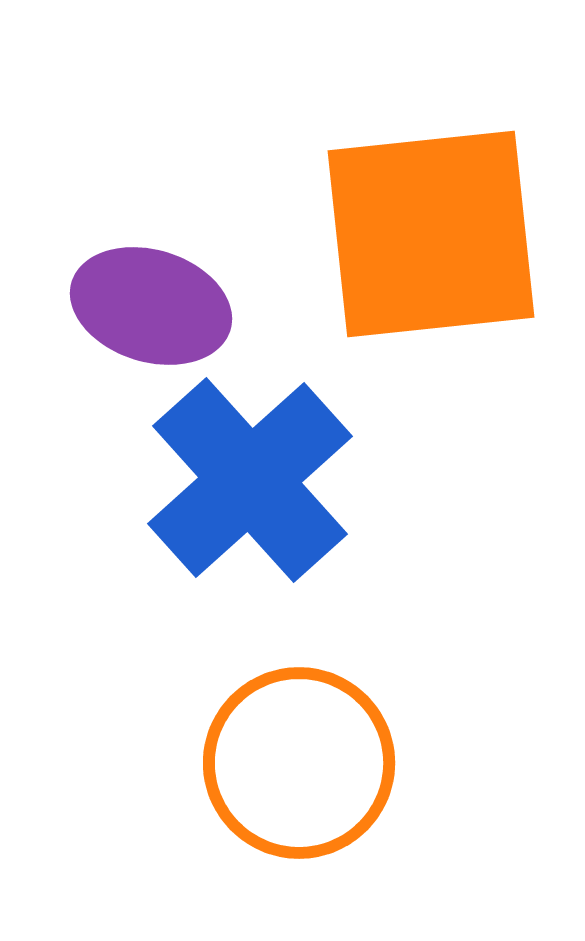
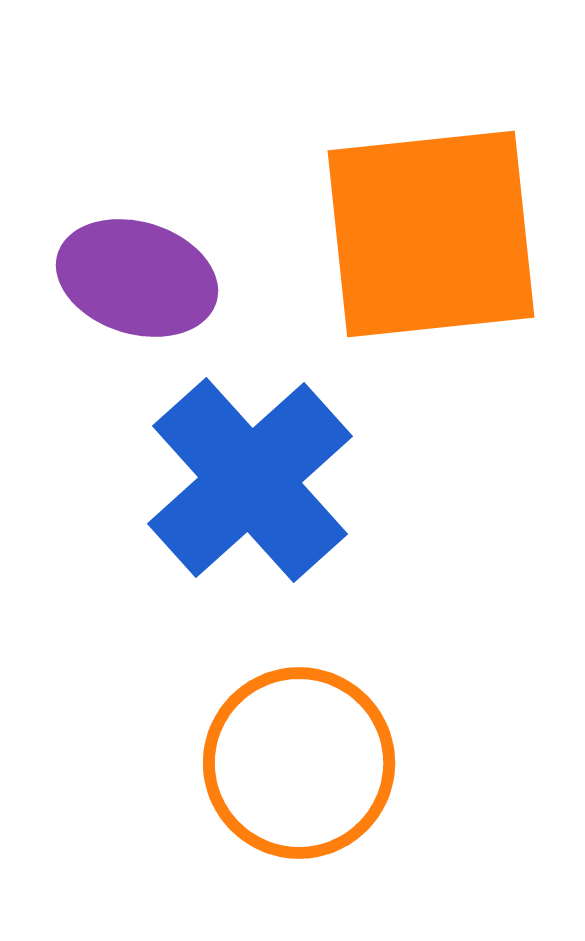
purple ellipse: moved 14 px left, 28 px up
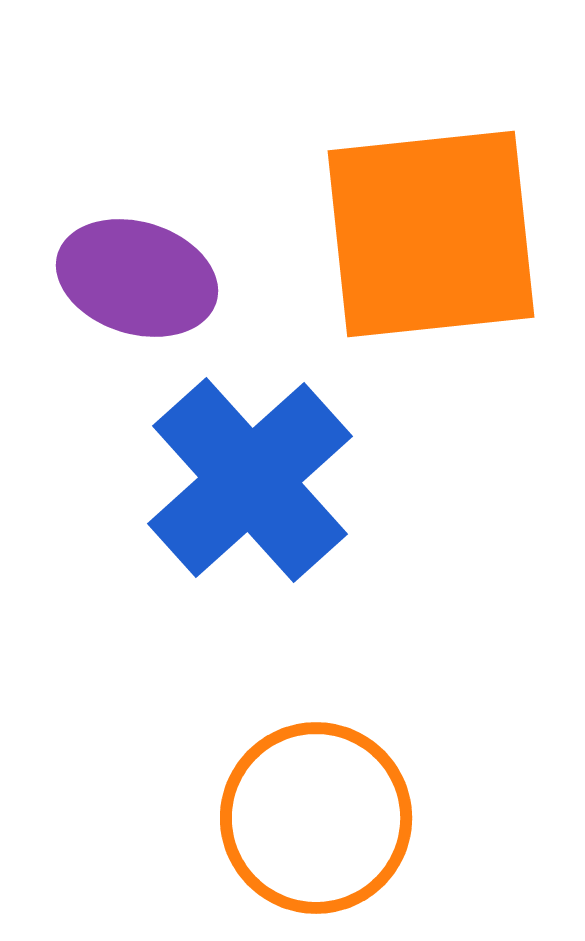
orange circle: moved 17 px right, 55 px down
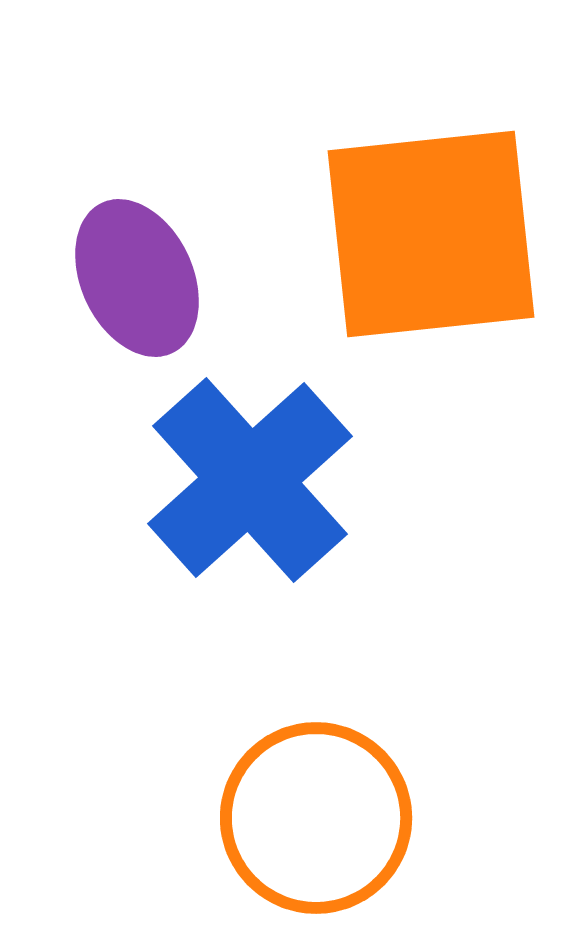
purple ellipse: rotated 48 degrees clockwise
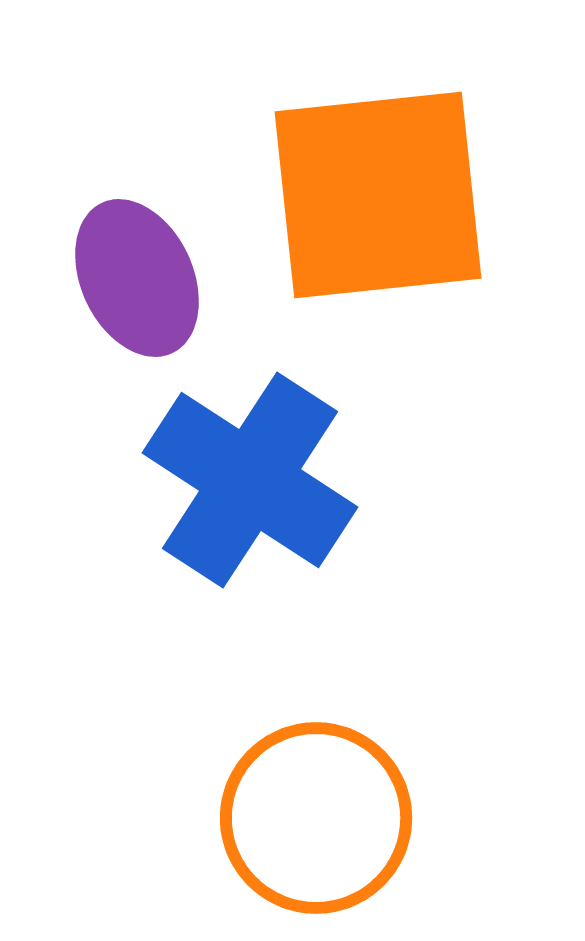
orange square: moved 53 px left, 39 px up
blue cross: rotated 15 degrees counterclockwise
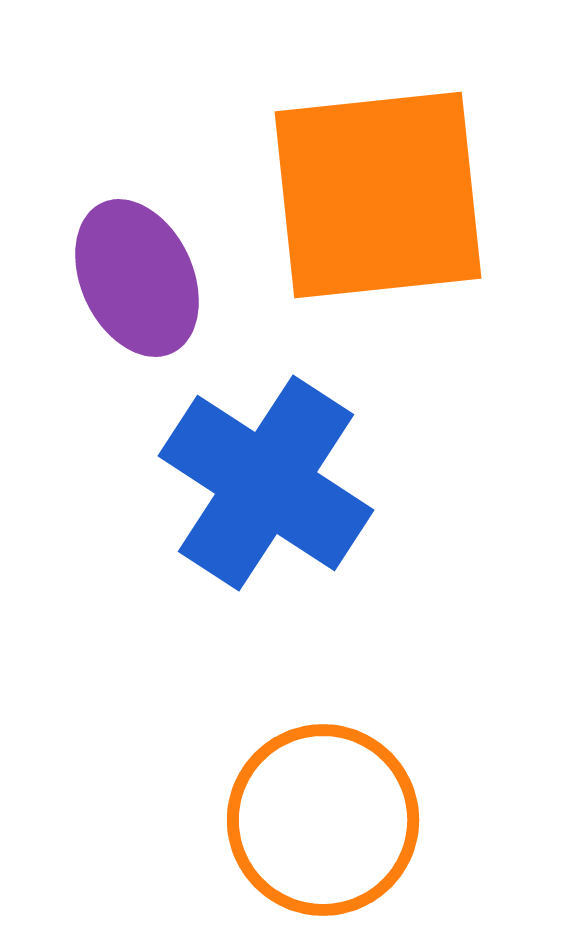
blue cross: moved 16 px right, 3 px down
orange circle: moved 7 px right, 2 px down
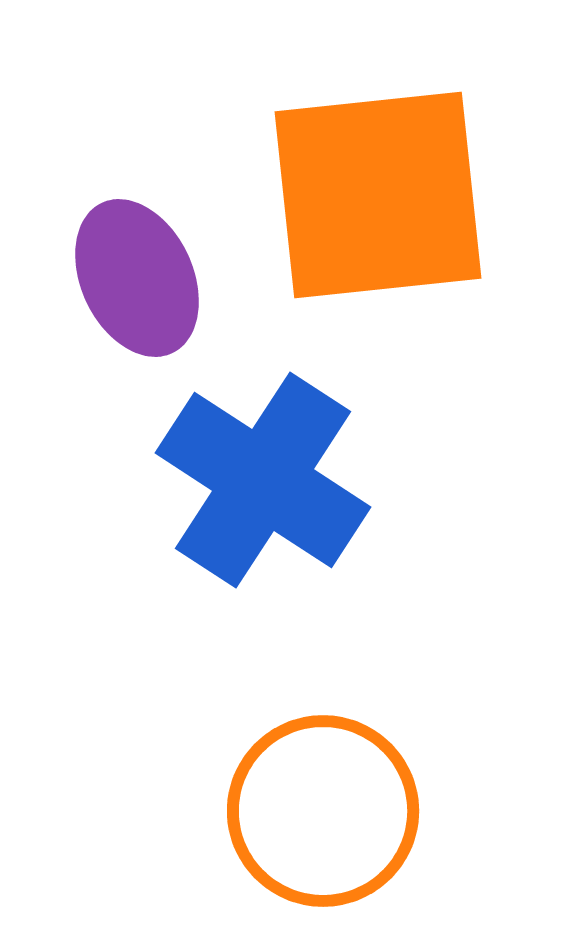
blue cross: moved 3 px left, 3 px up
orange circle: moved 9 px up
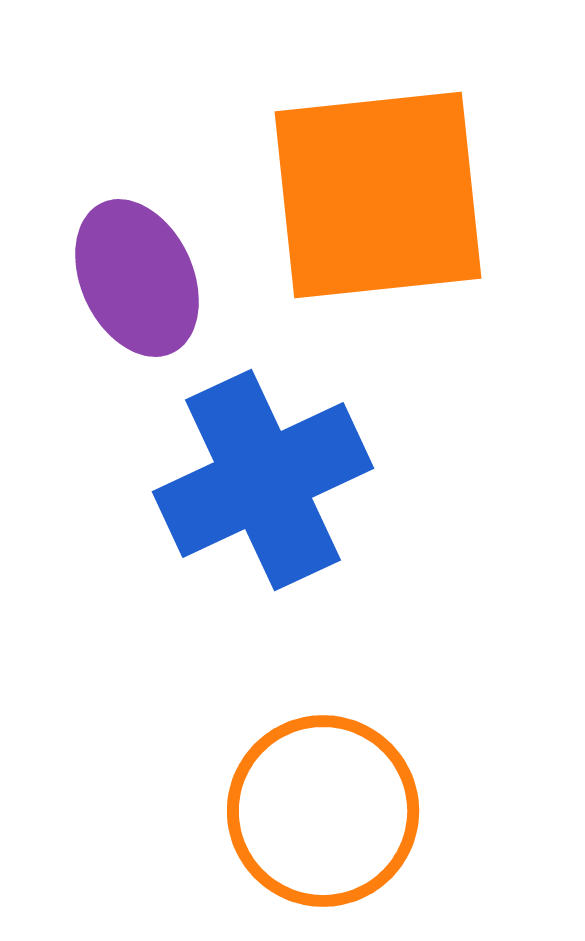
blue cross: rotated 32 degrees clockwise
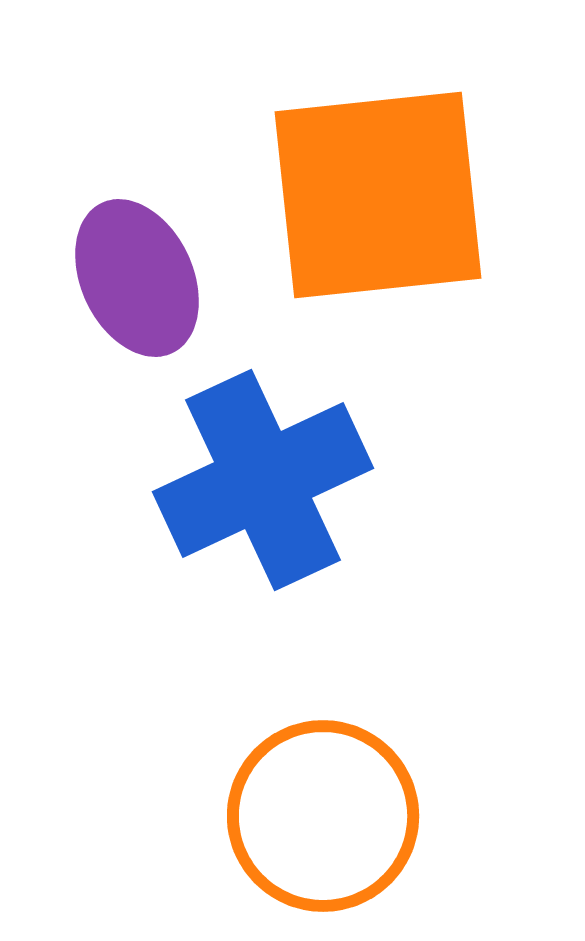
orange circle: moved 5 px down
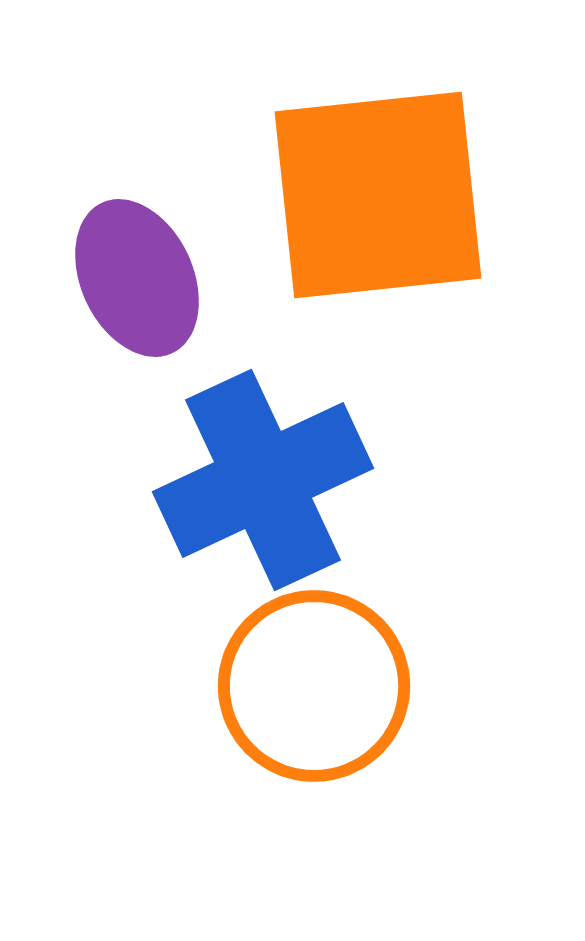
orange circle: moved 9 px left, 130 px up
